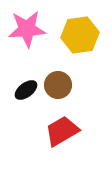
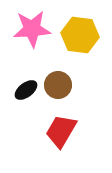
pink star: moved 5 px right
yellow hexagon: rotated 15 degrees clockwise
red trapezoid: moved 1 px left; rotated 30 degrees counterclockwise
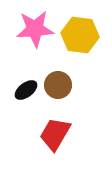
pink star: moved 3 px right
red trapezoid: moved 6 px left, 3 px down
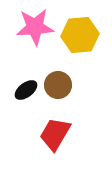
pink star: moved 2 px up
yellow hexagon: rotated 12 degrees counterclockwise
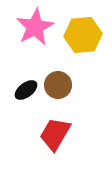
pink star: rotated 24 degrees counterclockwise
yellow hexagon: moved 3 px right
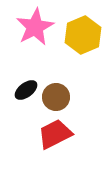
yellow hexagon: rotated 18 degrees counterclockwise
brown circle: moved 2 px left, 12 px down
red trapezoid: rotated 33 degrees clockwise
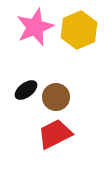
pink star: rotated 6 degrees clockwise
yellow hexagon: moved 4 px left, 5 px up
